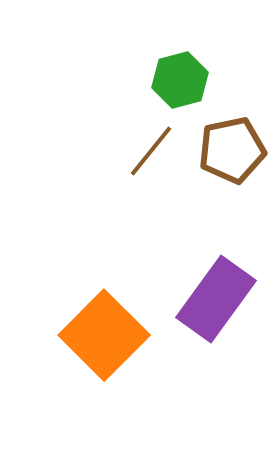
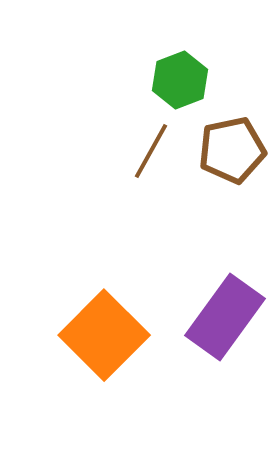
green hexagon: rotated 6 degrees counterclockwise
brown line: rotated 10 degrees counterclockwise
purple rectangle: moved 9 px right, 18 px down
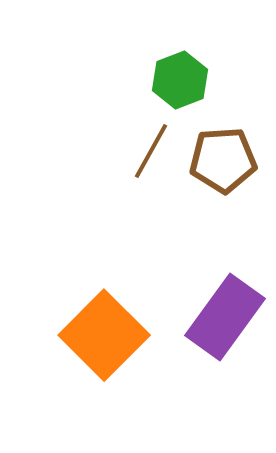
brown pentagon: moved 9 px left, 10 px down; rotated 8 degrees clockwise
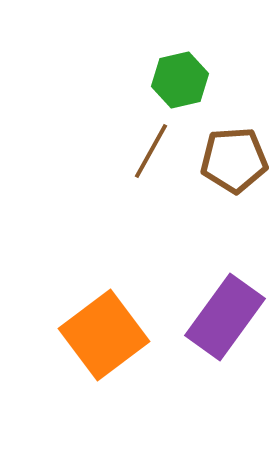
green hexagon: rotated 8 degrees clockwise
brown pentagon: moved 11 px right
orange square: rotated 8 degrees clockwise
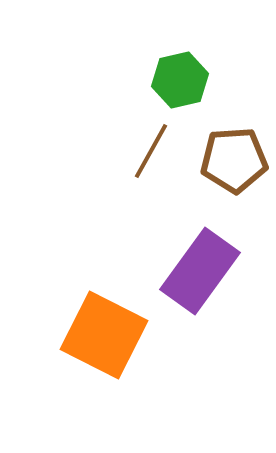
purple rectangle: moved 25 px left, 46 px up
orange square: rotated 26 degrees counterclockwise
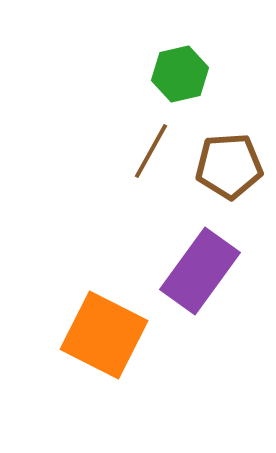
green hexagon: moved 6 px up
brown pentagon: moved 5 px left, 6 px down
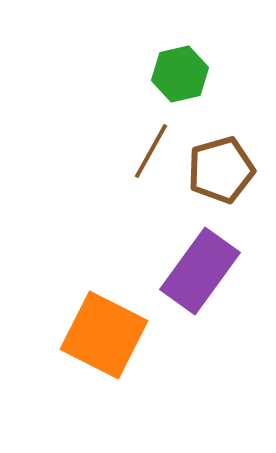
brown pentagon: moved 8 px left, 4 px down; rotated 12 degrees counterclockwise
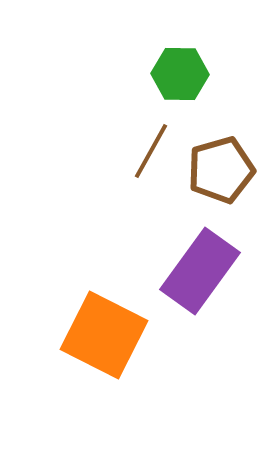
green hexagon: rotated 14 degrees clockwise
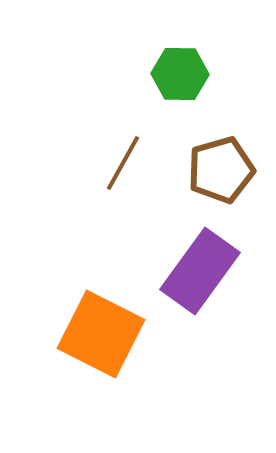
brown line: moved 28 px left, 12 px down
orange square: moved 3 px left, 1 px up
